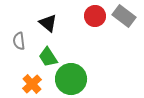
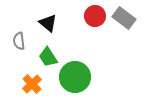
gray rectangle: moved 2 px down
green circle: moved 4 px right, 2 px up
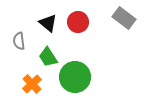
red circle: moved 17 px left, 6 px down
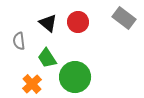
green trapezoid: moved 1 px left, 1 px down
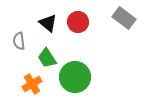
orange cross: rotated 12 degrees clockwise
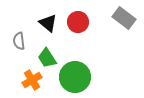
orange cross: moved 4 px up
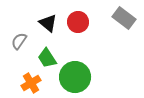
gray semicircle: rotated 42 degrees clockwise
orange cross: moved 1 px left, 3 px down
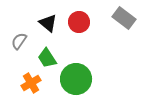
red circle: moved 1 px right
green circle: moved 1 px right, 2 px down
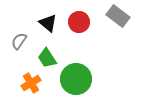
gray rectangle: moved 6 px left, 2 px up
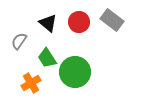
gray rectangle: moved 6 px left, 4 px down
green circle: moved 1 px left, 7 px up
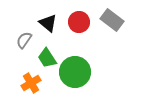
gray semicircle: moved 5 px right, 1 px up
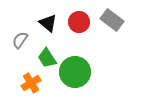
gray semicircle: moved 4 px left
